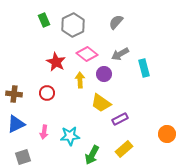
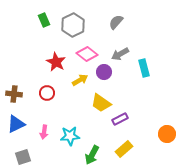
purple circle: moved 2 px up
yellow arrow: rotated 63 degrees clockwise
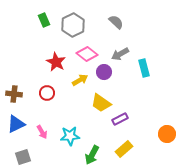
gray semicircle: rotated 91 degrees clockwise
pink arrow: moved 2 px left; rotated 40 degrees counterclockwise
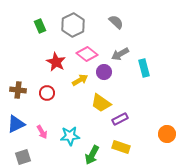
green rectangle: moved 4 px left, 6 px down
brown cross: moved 4 px right, 4 px up
yellow rectangle: moved 3 px left, 2 px up; rotated 60 degrees clockwise
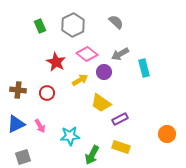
pink arrow: moved 2 px left, 6 px up
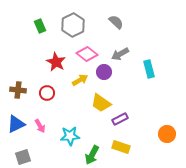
cyan rectangle: moved 5 px right, 1 px down
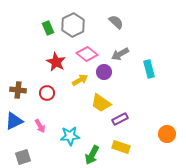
green rectangle: moved 8 px right, 2 px down
blue triangle: moved 2 px left, 3 px up
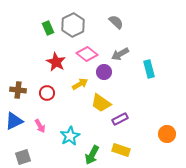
yellow arrow: moved 4 px down
cyan star: rotated 24 degrees counterclockwise
yellow rectangle: moved 3 px down
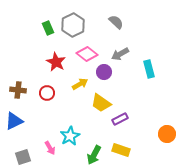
pink arrow: moved 10 px right, 22 px down
green arrow: moved 2 px right
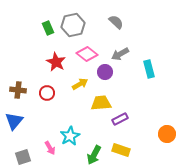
gray hexagon: rotated 15 degrees clockwise
purple circle: moved 1 px right
yellow trapezoid: rotated 140 degrees clockwise
blue triangle: rotated 24 degrees counterclockwise
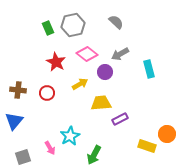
yellow rectangle: moved 26 px right, 4 px up
